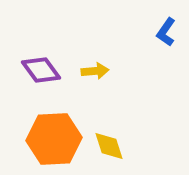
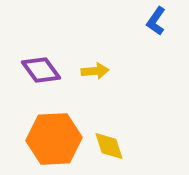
blue L-shape: moved 10 px left, 11 px up
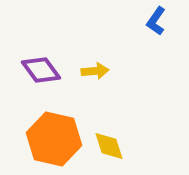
orange hexagon: rotated 16 degrees clockwise
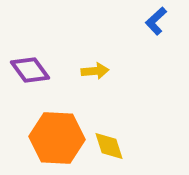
blue L-shape: rotated 12 degrees clockwise
purple diamond: moved 11 px left
orange hexagon: moved 3 px right, 1 px up; rotated 10 degrees counterclockwise
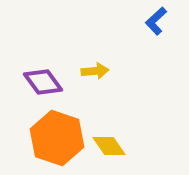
purple diamond: moved 13 px right, 12 px down
orange hexagon: rotated 16 degrees clockwise
yellow diamond: rotated 16 degrees counterclockwise
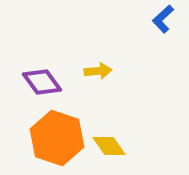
blue L-shape: moved 7 px right, 2 px up
yellow arrow: moved 3 px right
purple diamond: moved 1 px left
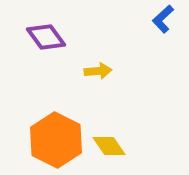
purple diamond: moved 4 px right, 45 px up
orange hexagon: moved 1 px left, 2 px down; rotated 8 degrees clockwise
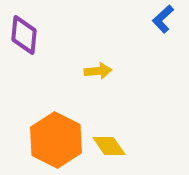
purple diamond: moved 22 px left, 2 px up; rotated 42 degrees clockwise
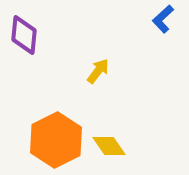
yellow arrow: rotated 48 degrees counterclockwise
orange hexagon: rotated 6 degrees clockwise
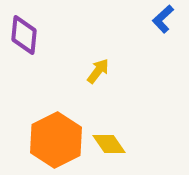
yellow diamond: moved 2 px up
